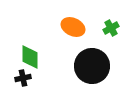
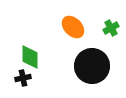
orange ellipse: rotated 20 degrees clockwise
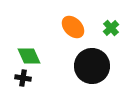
green cross: rotated 14 degrees counterclockwise
green diamond: moved 1 px left, 1 px up; rotated 25 degrees counterclockwise
black cross: rotated 21 degrees clockwise
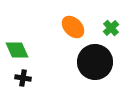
green diamond: moved 12 px left, 6 px up
black circle: moved 3 px right, 4 px up
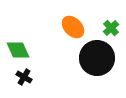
green diamond: moved 1 px right
black circle: moved 2 px right, 4 px up
black cross: moved 1 px right, 1 px up; rotated 21 degrees clockwise
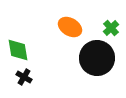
orange ellipse: moved 3 px left; rotated 15 degrees counterclockwise
green diamond: rotated 15 degrees clockwise
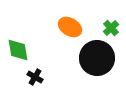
black cross: moved 11 px right
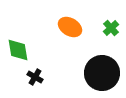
black circle: moved 5 px right, 15 px down
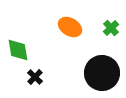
black cross: rotated 14 degrees clockwise
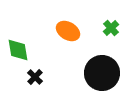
orange ellipse: moved 2 px left, 4 px down
